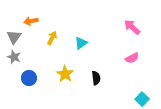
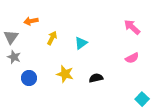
gray triangle: moved 3 px left
yellow star: rotated 18 degrees counterclockwise
black semicircle: rotated 96 degrees counterclockwise
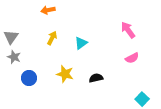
orange arrow: moved 17 px right, 11 px up
pink arrow: moved 4 px left, 3 px down; rotated 12 degrees clockwise
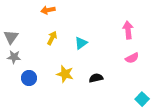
pink arrow: rotated 30 degrees clockwise
gray star: rotated 16 degrees counterclockwise
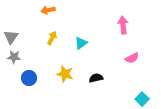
pink arrow: moved 5 px left, 5 px up
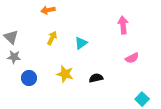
gray triangle: rotated 21 degrees counterclockwise
